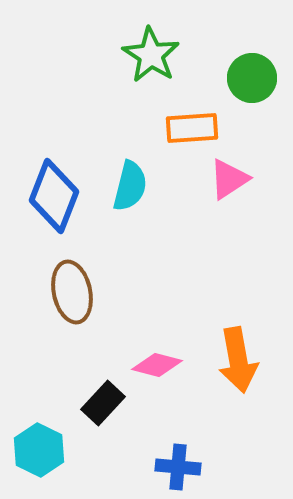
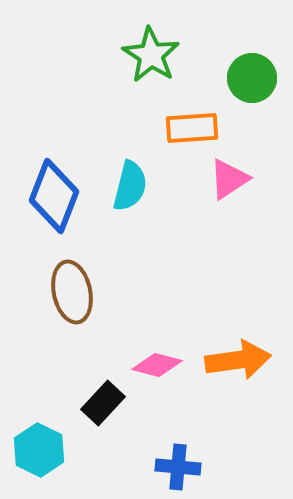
orange arrow: rotated 88 degrees counterclockwise
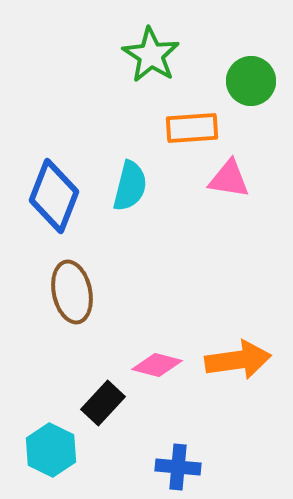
green circle: moved 1 px left, 3 px down
pink triangle: rotated 42 degrees clockwise
cyan hexagon: moved 12 px right
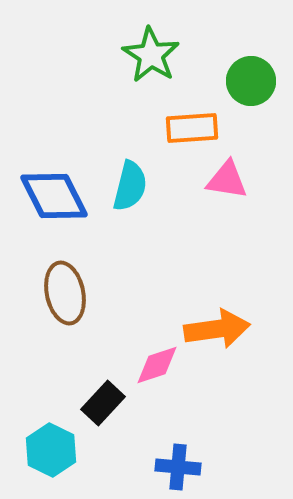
pink triangle: moved 2 px left, 1 px down
blue diamond: rotated 48 degrees counterclockwise
brown ellipse: moved 7 px left, 1 px down
orange arrow: moved 21 px left, 31 px up
pink diamond: rotated 33 degrees counterclockwise
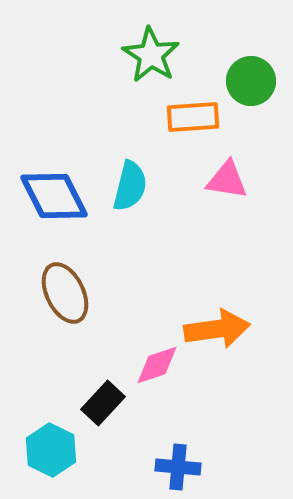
orange rectangle: moved 1 px right, 11 px up
brown ellipse: rotated 14 degrees counterclockwise
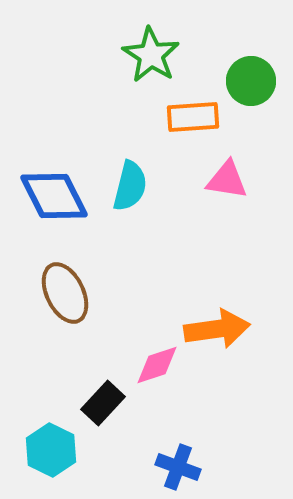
blue cross: rotated 15 degrees clockwise
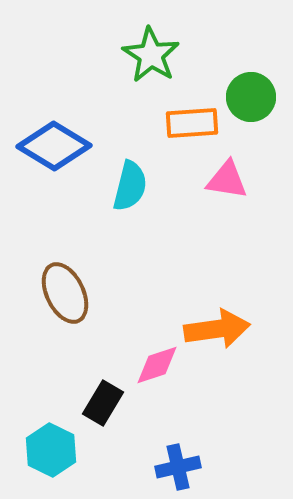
green circle: moved 16 px down
orange rectangle: moved 1 px left, 6 px down
blue diamond: moved 50 px up; rotated 32 degrees counterclockwise
black rectangle: rotated 12 degrees counterclockwise
blue cross: rotated 33 degrees counterclockwise
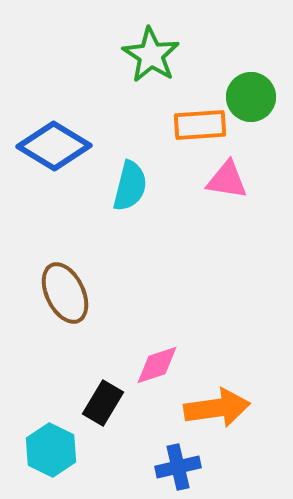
orange rectangle: moved 8 px right, 2 px down
orange arrow: moved 79 px down
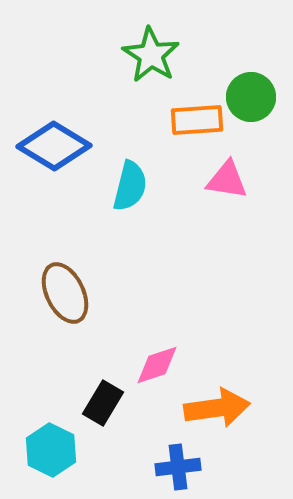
orange rectangle: moved 3 px left, 5 px up
blue cross: rotated 6 degrees clockwise
